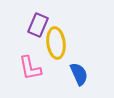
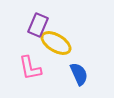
yellow ellipse: rotated 52 degrees counterclockwise
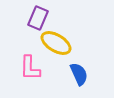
purple rectangle: moved 7 px up
pink L-shape: rotated 12 degrees clockwise
